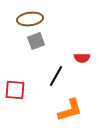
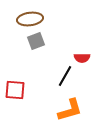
black line: moved 9 px right
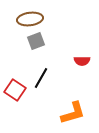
red semicircle: moved 3 px down
black line: moved 24 px left, 2 px down
red square: rotated 30 degrees clockwise
orange L-shape: moved 3 px right, 3 px down
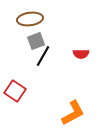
red semicircle: moved 1 px left, 7 px up
black line: moved 2 px right, 22 px up
red square: moved 1 px down
orange L-shape: rotated 12 degrees counterclockwise
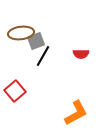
brown ellipse: moved 9 px left, 14 px down
red square: rotated 15 degrees clockwise
orange L-shape: moved 3 px right
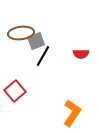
orange L-shape: moved 4 px left; rotated 28 degrees counterclockwise
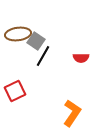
brown ellipse: moved 3 px left, 1 px down
gray square: rotated 36 degrees counterclockwise
red semicircle: moved 4 px down
red square: rotated 15 degrees clockwise
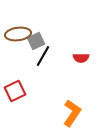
gray square: rotated 30 degrees clockwise
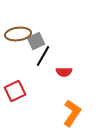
red semicircle: moved 17 px left, 14 px down
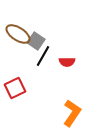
brown ellipse: rotated 40 degrees clockwise
gray square: rotated 30 degrees counterclockwise
red semicircle: moved 3 px right, 10 px up
red square: moved 3 px up
